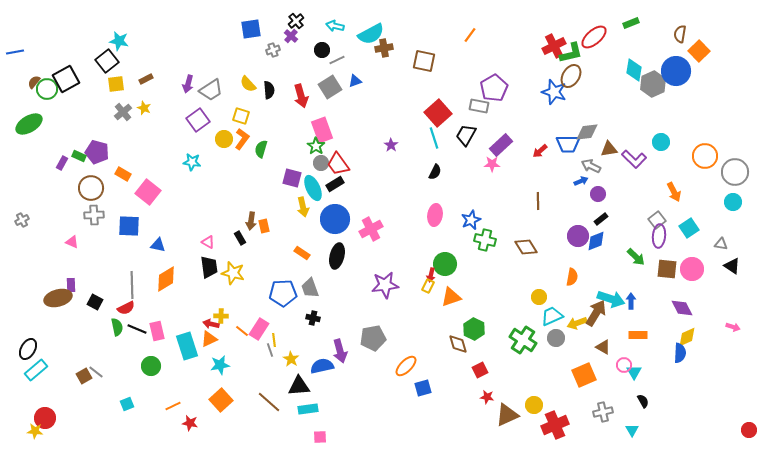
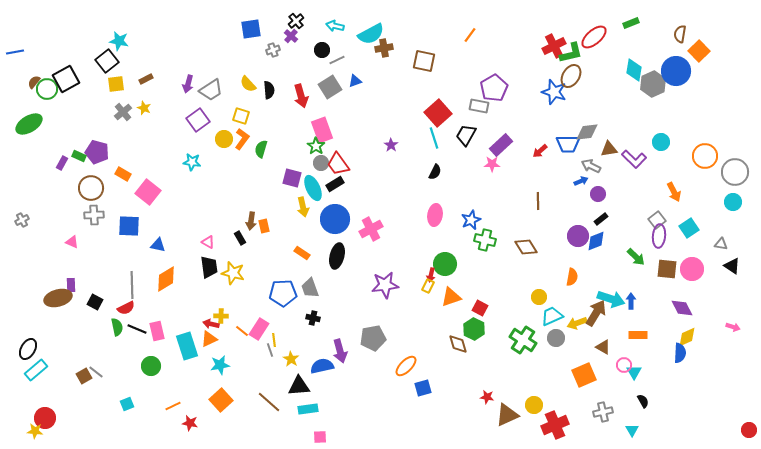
red square at (480, 370): moved 62 px up; rotated 35 degrees counterclockwise
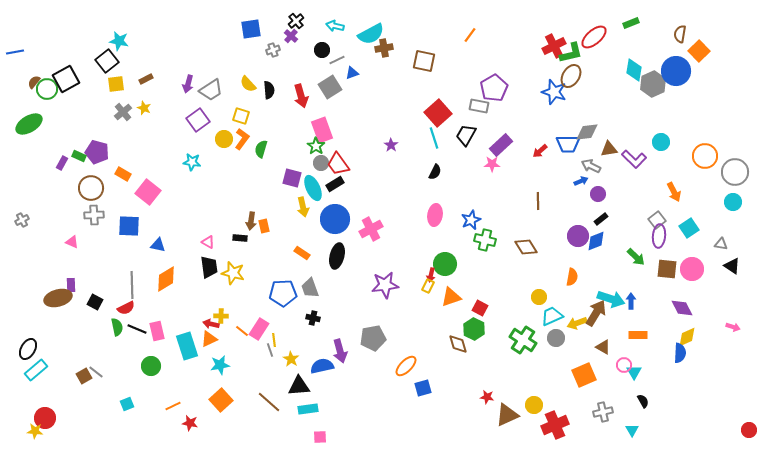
blue triangle at (355, 81): moved 3 px left, 8 px up
black rectangle at (240, 238): rotated 56 degrees counterclockwise
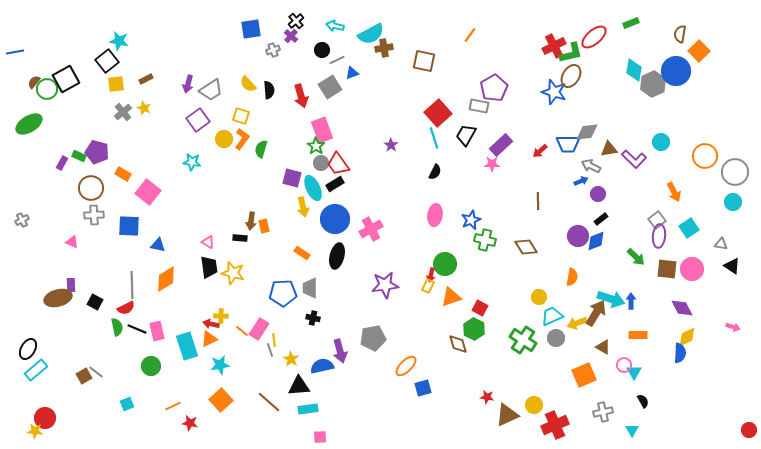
gray trapezoid at (310, 288): rotated 20 degrees clockwise
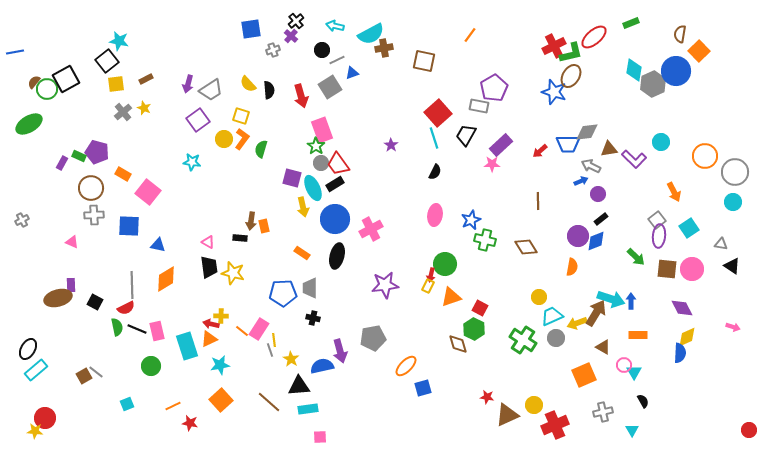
orange semicircle at (572, 277): moved 10 px up
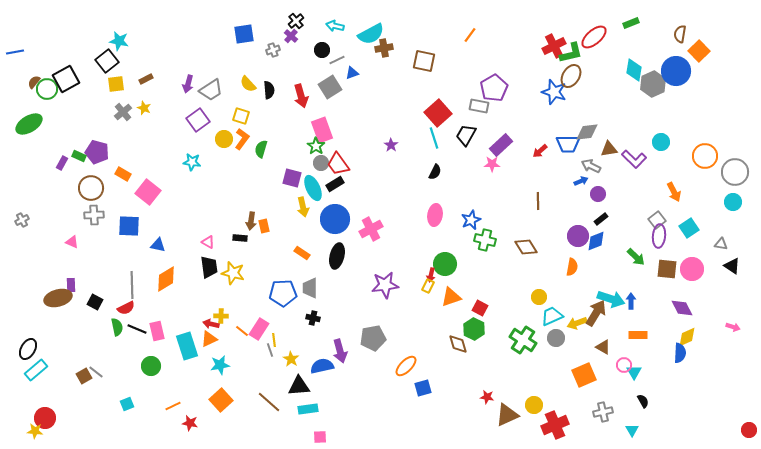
blue square at (251, 29): moved 7 px left, 5 px down
